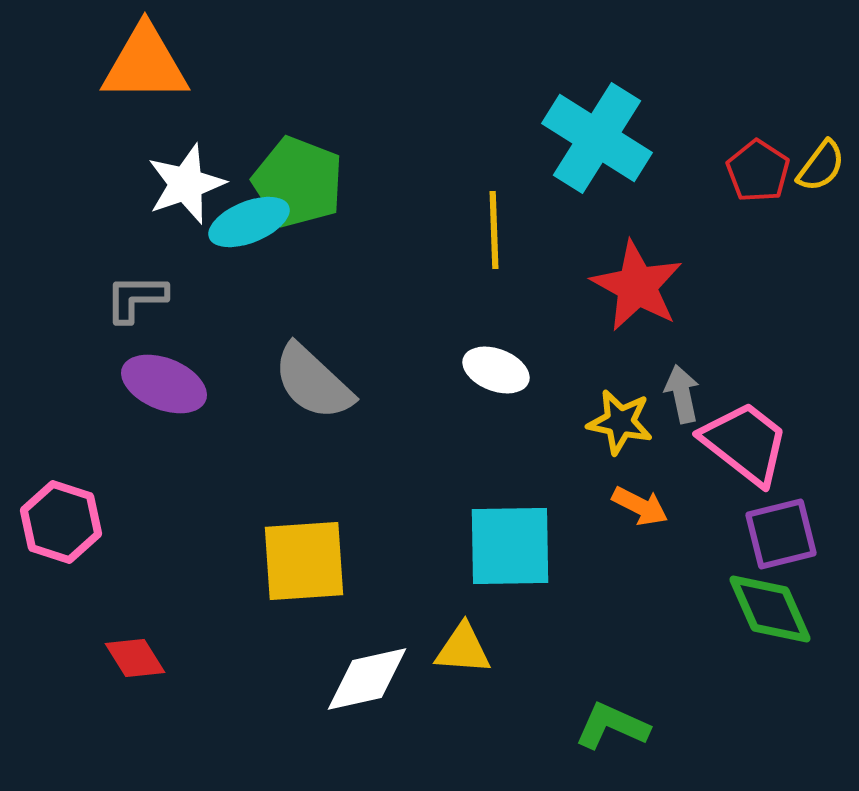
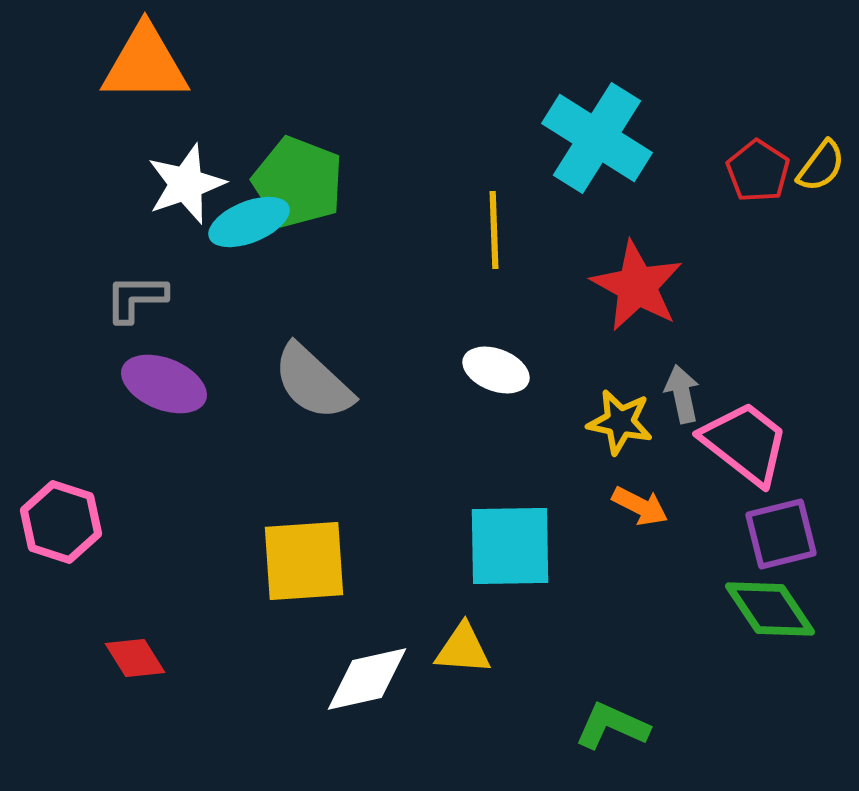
green diamond: rotated 10 degrees counterclockwise
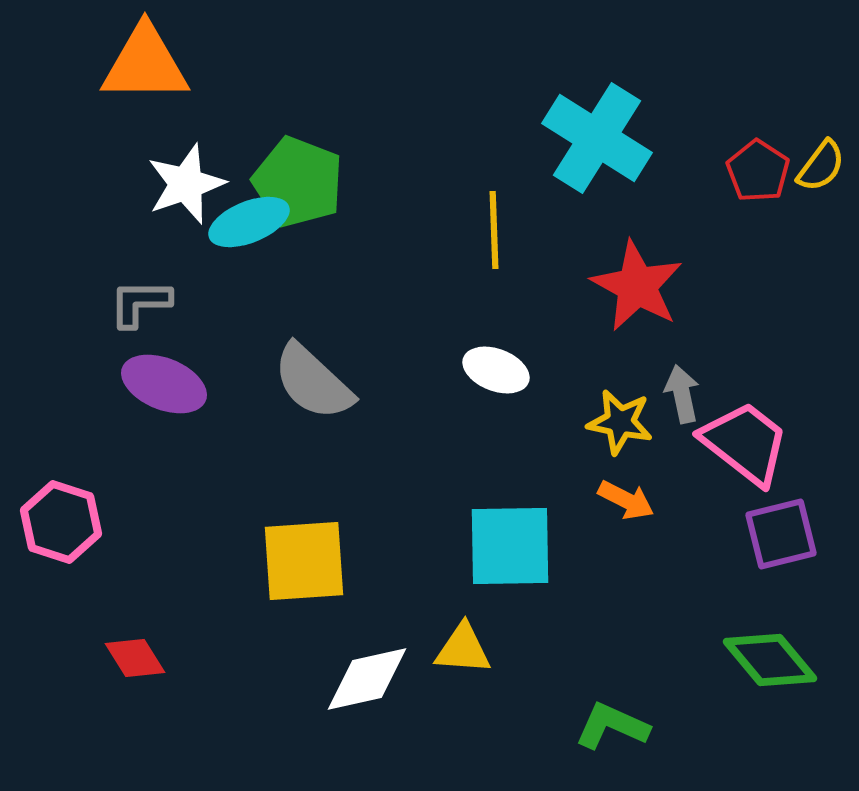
gray L-shape: moved 4 px right, 5 px down
orange arrow: moved 14 px left, 6 px up
green diamond: moved 51 px down; rotated 6 degrees counterclockwise
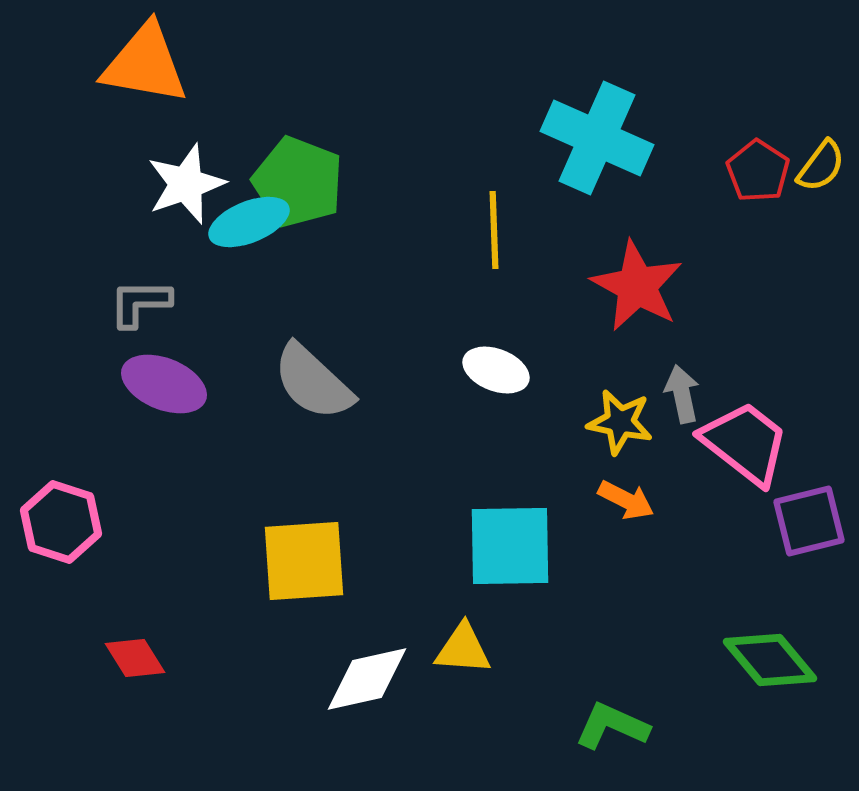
orange triangle: rotated 10 degrees clockwise
cyan cross: rotated 8 degrees counterclockwise
purple square: moved 28 px right, 13 px up
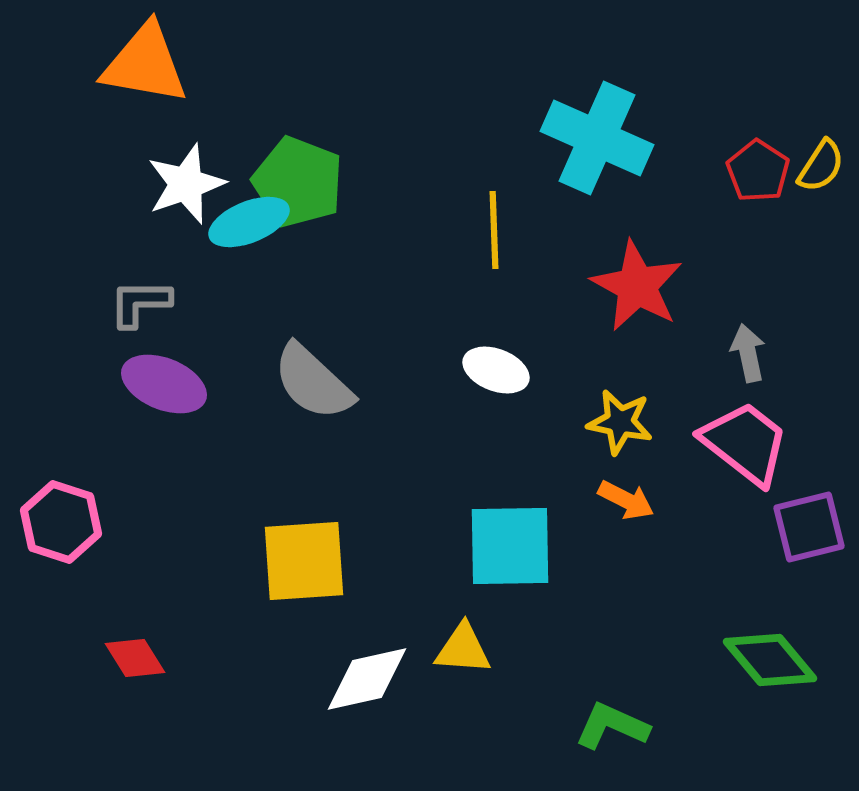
yellow semicircle: rotated 4 degrees counterclockwise
gray arrow: moved 66 px right, 41 px up
purple square: moved 6 px down
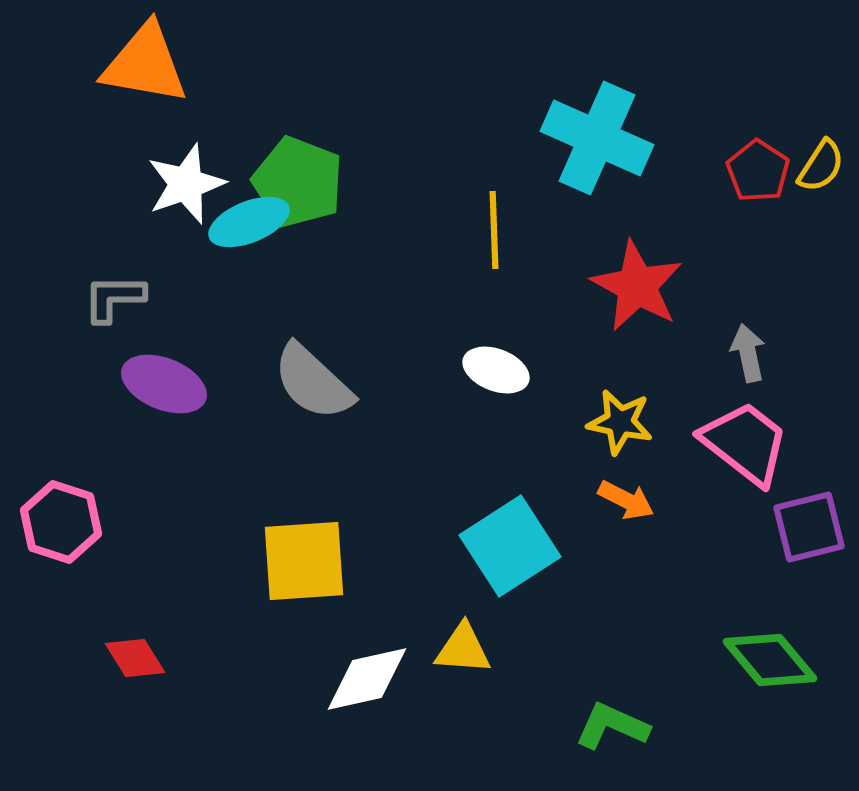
gray L-shape: moved 26 px left, 5 px up
cyan square: rotated 32 degrees counterclockwise
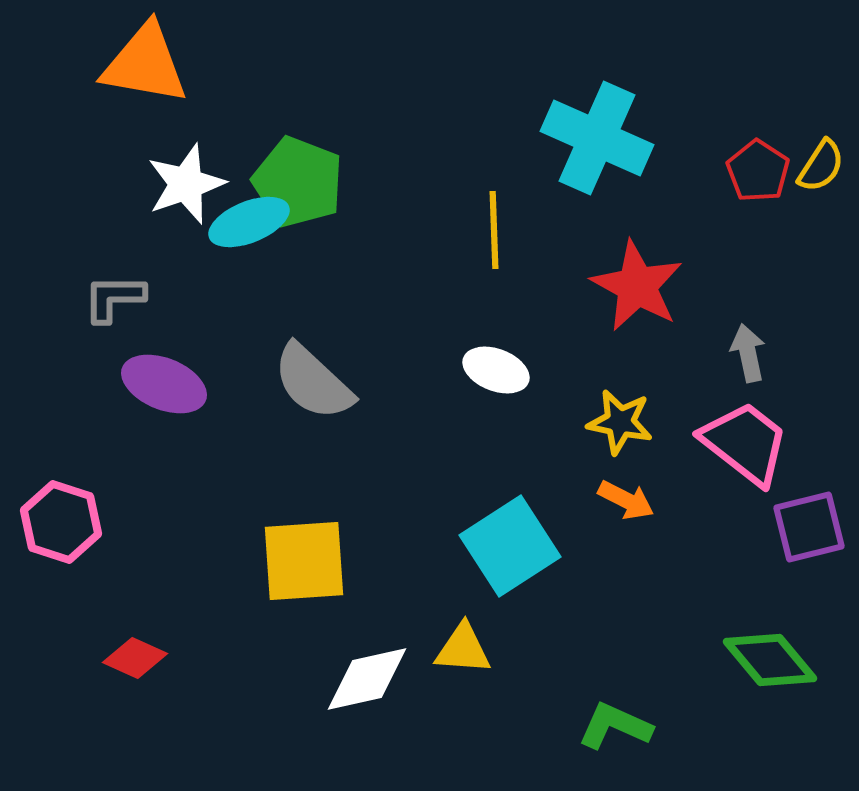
red diamond: rotated 34 degrees counterclockwise
green L-shape: moved 3 px right
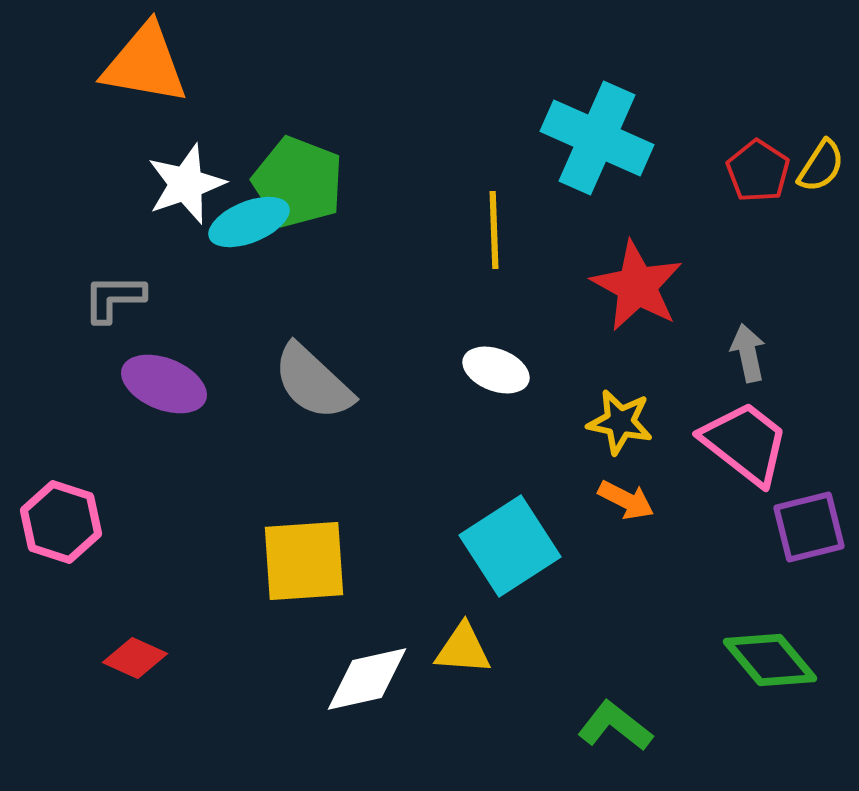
green L-shape: rotated 14 degrees clockwise
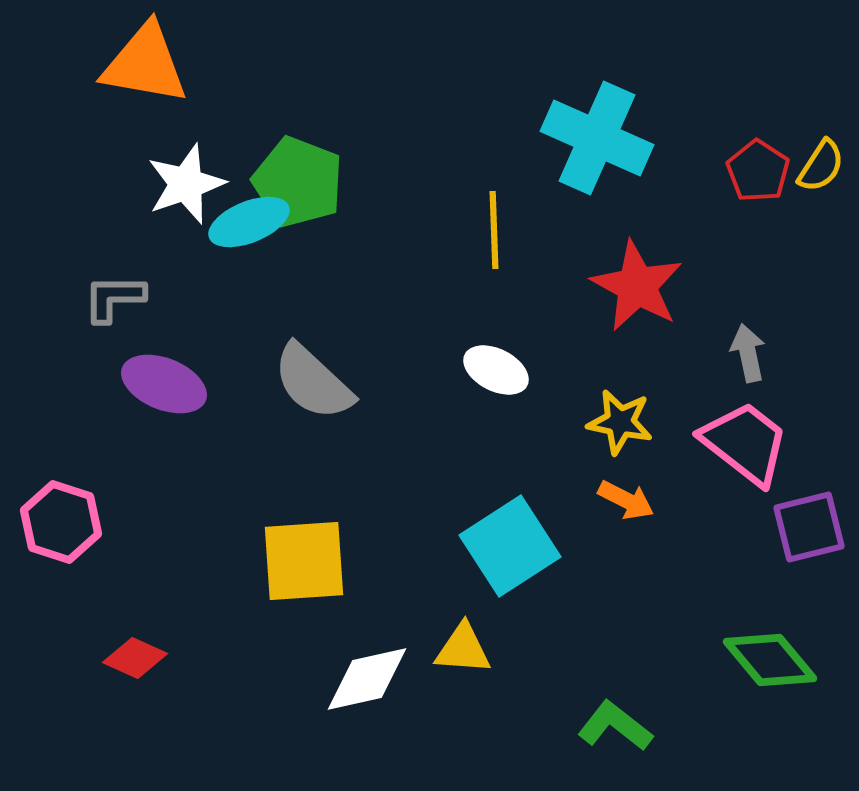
white ellipse: rotated 6 degrees clockwise
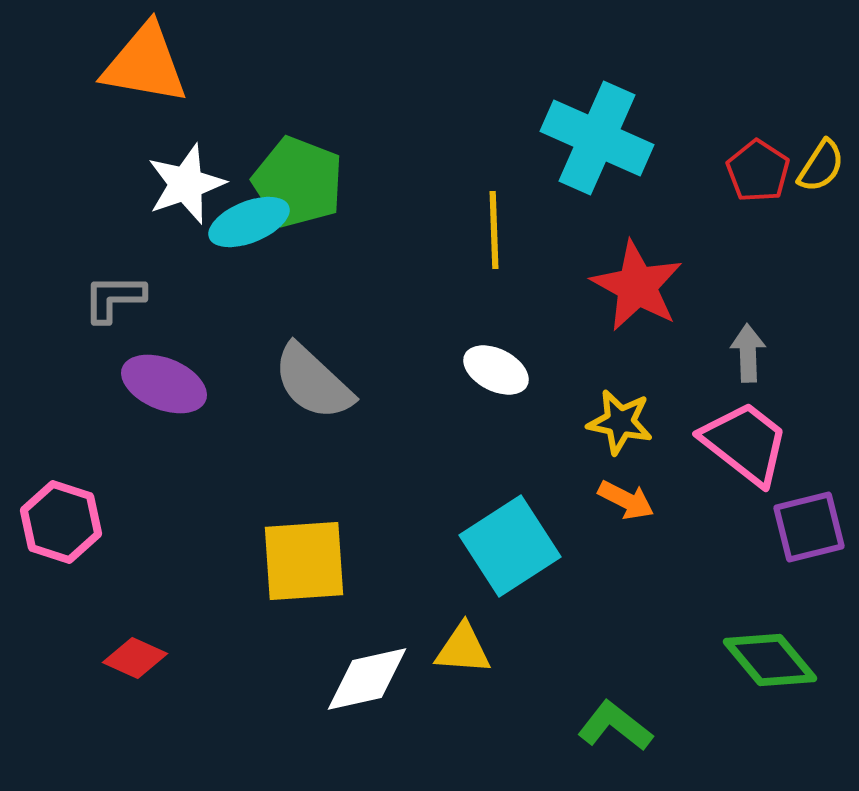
gray arrow: rotated 10 degrees clockwise
